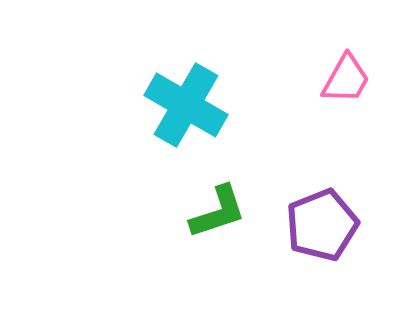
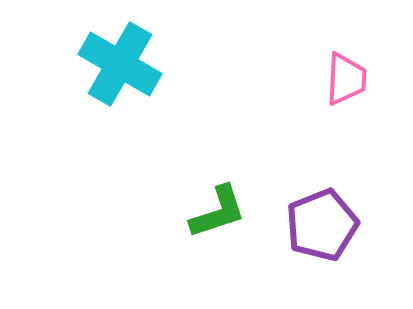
pink trapezoid: rotated 26 degrees counterclockwise
cyan cross: moved 66 px left, 41 px up
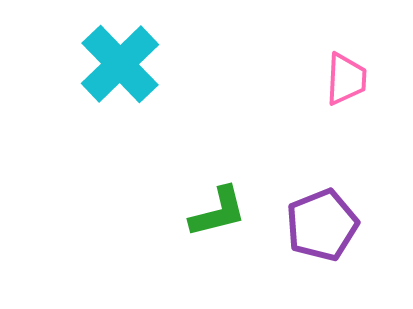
cyan cross: rotated 16 degrees clockwise
green L-shape: rotated 4 degrees clockwise
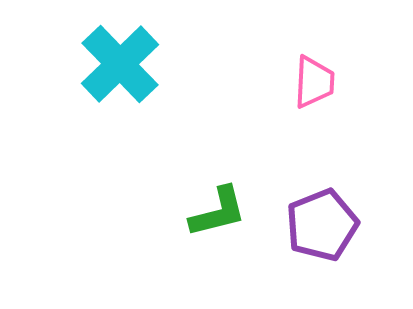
pink trapezoid: moved 32 px left, 3 px down
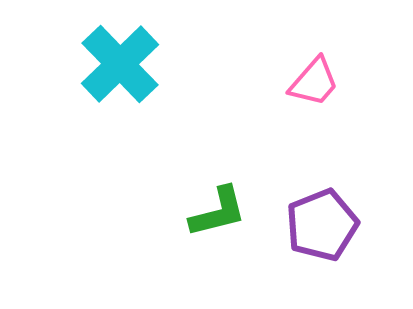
pink trapezoid: rotated 38 degrees clockwise
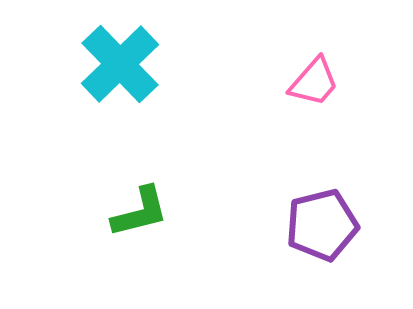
green L-shape: moved 78 px left
purple pentagon: rotated 8 degrees clockwise
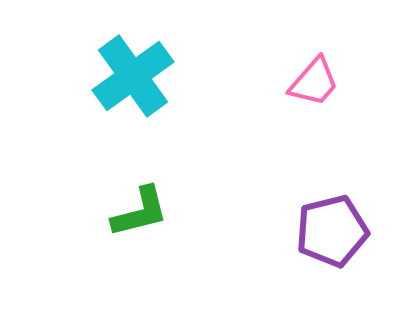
cyan cross: moved 13 px right, 12 px down; rotated 8 degrees clockwise
purple pentagon: moved 10 px right, 6 px down
